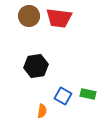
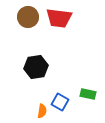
brown circle: moved 1 px left, 1 px down
black hexagon: moved 1 px down
blue square: moved 3 px left, 6 px down
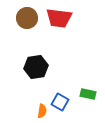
brown circle: moved 1 px left, 1 px down
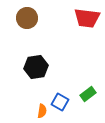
red trapezoid: moved 28 px right
green rectangle: rotated 49 degrees counterclockwise
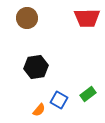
red trapezoid: rotated 8 degrees counterclockwise
blue square: moved 1 px left, 2 px up
orange semicircle: moved 3 px left, 1 px up; rotated 32 degrees clockwise
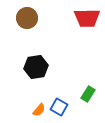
green rectangle: rotated 21 degrees counterclockwise
blue square: moved 7 px down
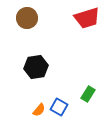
red trapezoid: rotated 16 degrees counterclockwise
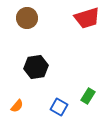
green rectangle: moved 2 px down
orange semicircle: moved 22 px left, 4 px up
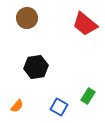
red trapezoid: moved 2 px left, 6 px down; rotated 56 degrees clockwise
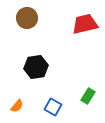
red trapezoid: rotated 128 degrees clockwise
blue square: moved 6 px left
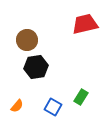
brown circle: moved 22 px down
green rectangle: moved 7 px left, 1 px down
